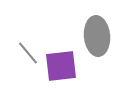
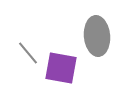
purple square: moved 2 px down; rotated 16 degrees clockwise
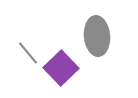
purple square: rotated 36 degrees clockwise
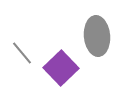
gray line: moved 6 px left
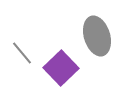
gray ellipse: rotated 12 degrees counterclockwise
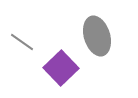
gray line: moved 11 px up; rotated 15 degrees counterclockwise
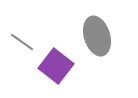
purple square: moved 5 px left, 2 px up; rotated 8 degrees counterclockwise
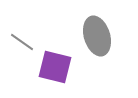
purple square: moved 1 px left, 1 px down; rotated 24 degrees counterclockwise
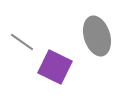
purple square: rotated 12 degrees clockwise
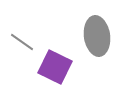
gray ellipse: rotated 9 degrees clockwise
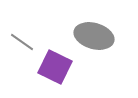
gray ellipse: moved 3 px left; rotated 66 degrees counterclockwise
